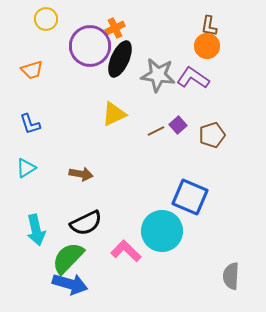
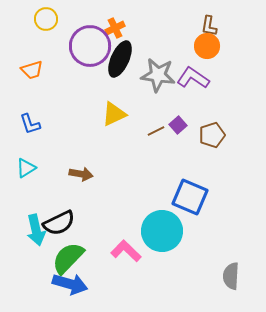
black semicircle: moved 27 px left
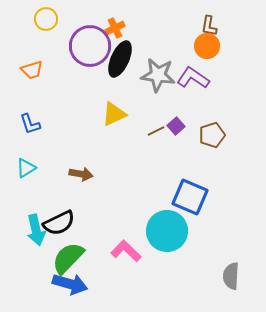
purple square: moved 2 px left, 1 px down
cyan circle: moved 5 px right
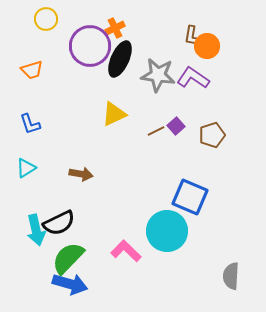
brown L-shape: moved 17 px left, 10 px down
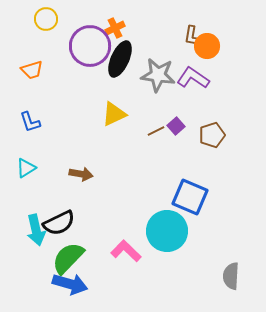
blue L-shape: moved 2 px up
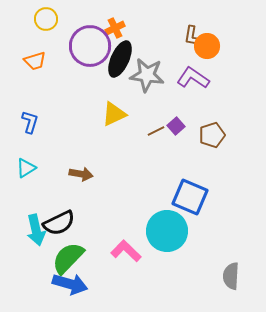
orange trapezoid: moved 3 px right, 9 px up
gray star: moved 11 px left
blue L-shape: rotated 145 degrees counterclockwise
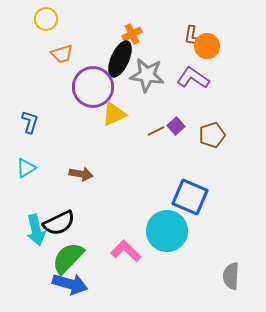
orange cross: moved 17 px right, 6 px down
purple circle: moved 3 px right, 41 px down
orange trapezoid: moved 27 px right, 7 px up
